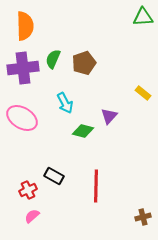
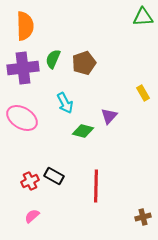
yellow rectangle: rotated 21 degrees clockwise
red cross: moved 2 px right, 9 px up
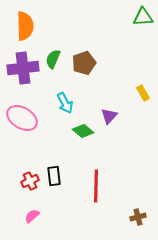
green diamond: rotated 25 degrees clockwise
black rectangle: rotated 54 degrees clockwise
brown cross: moved 5 px left
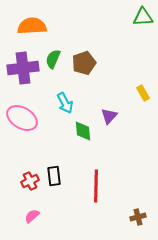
orange semicircle: moved 7 px right; rotated 92 degrees counterclockwise
green diamond: rotated 45 degrees clockwise
